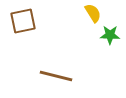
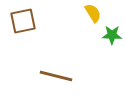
green star: moved 2 px right
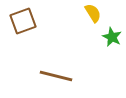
brown square: rotated 8 degrees counterclockwise
green star: moved 2 px down; rotated 24 degrees clockwise
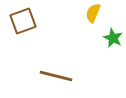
yellow semicircle: rotated 126 degrees counterclockwise
green star: moved 1 px right, 1 px down
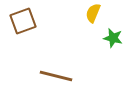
green star: rotated 12 degrees counterclockwise
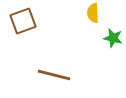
yellow semicircle: rotated 24 degrees counterclockwise
brown line: moved 2 px left, 1 px up
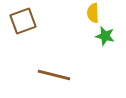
green star: moved 8 px left, 2 px up
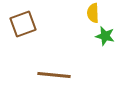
brown square: moved 3 px down
brown line: rotated 8 degrees counterclockwise
